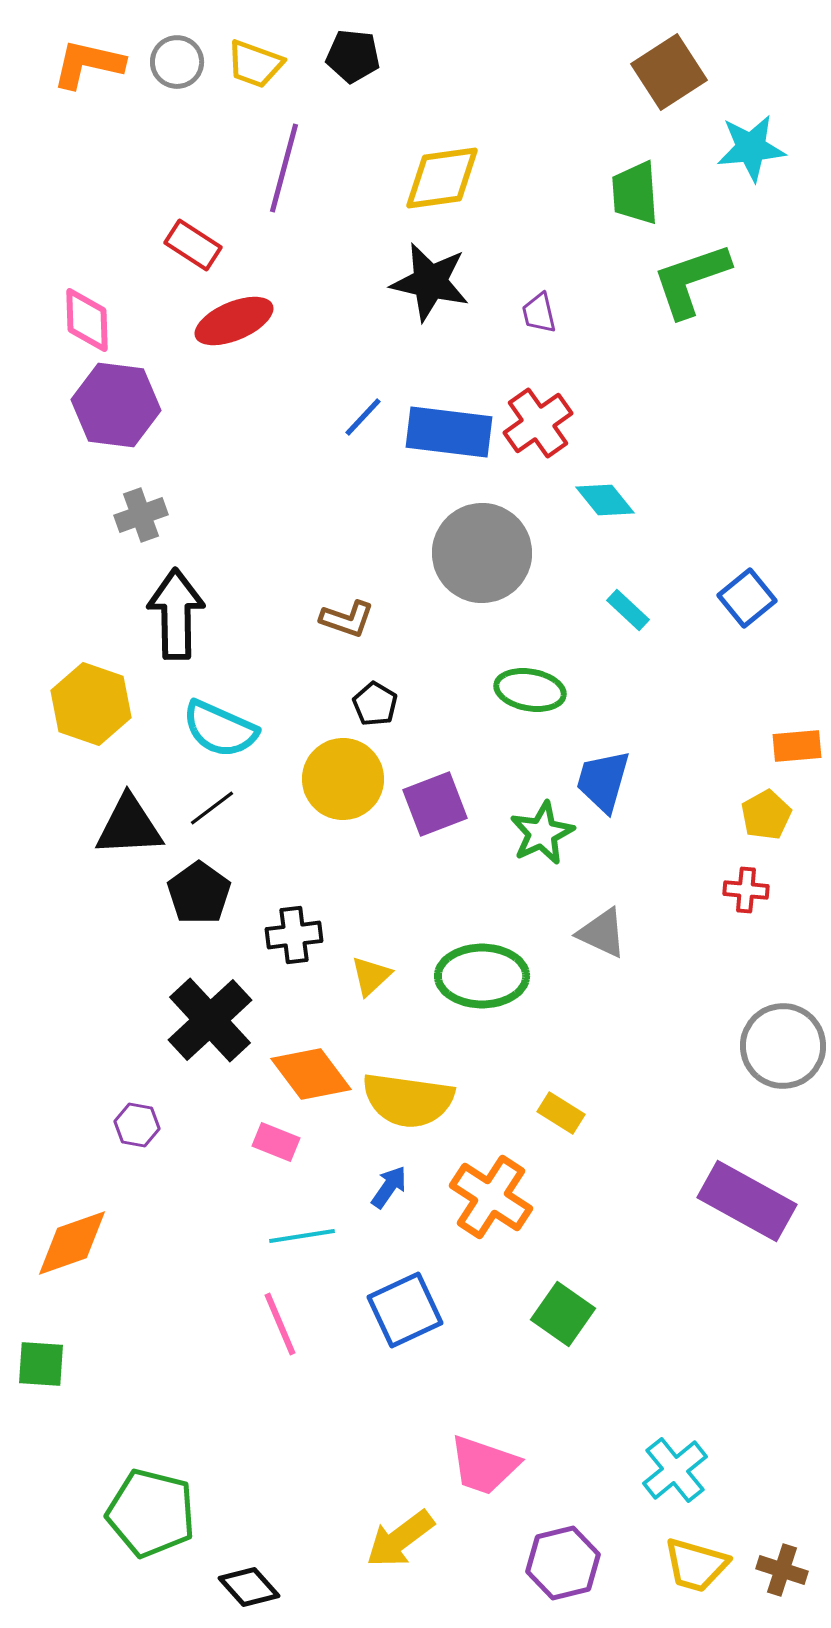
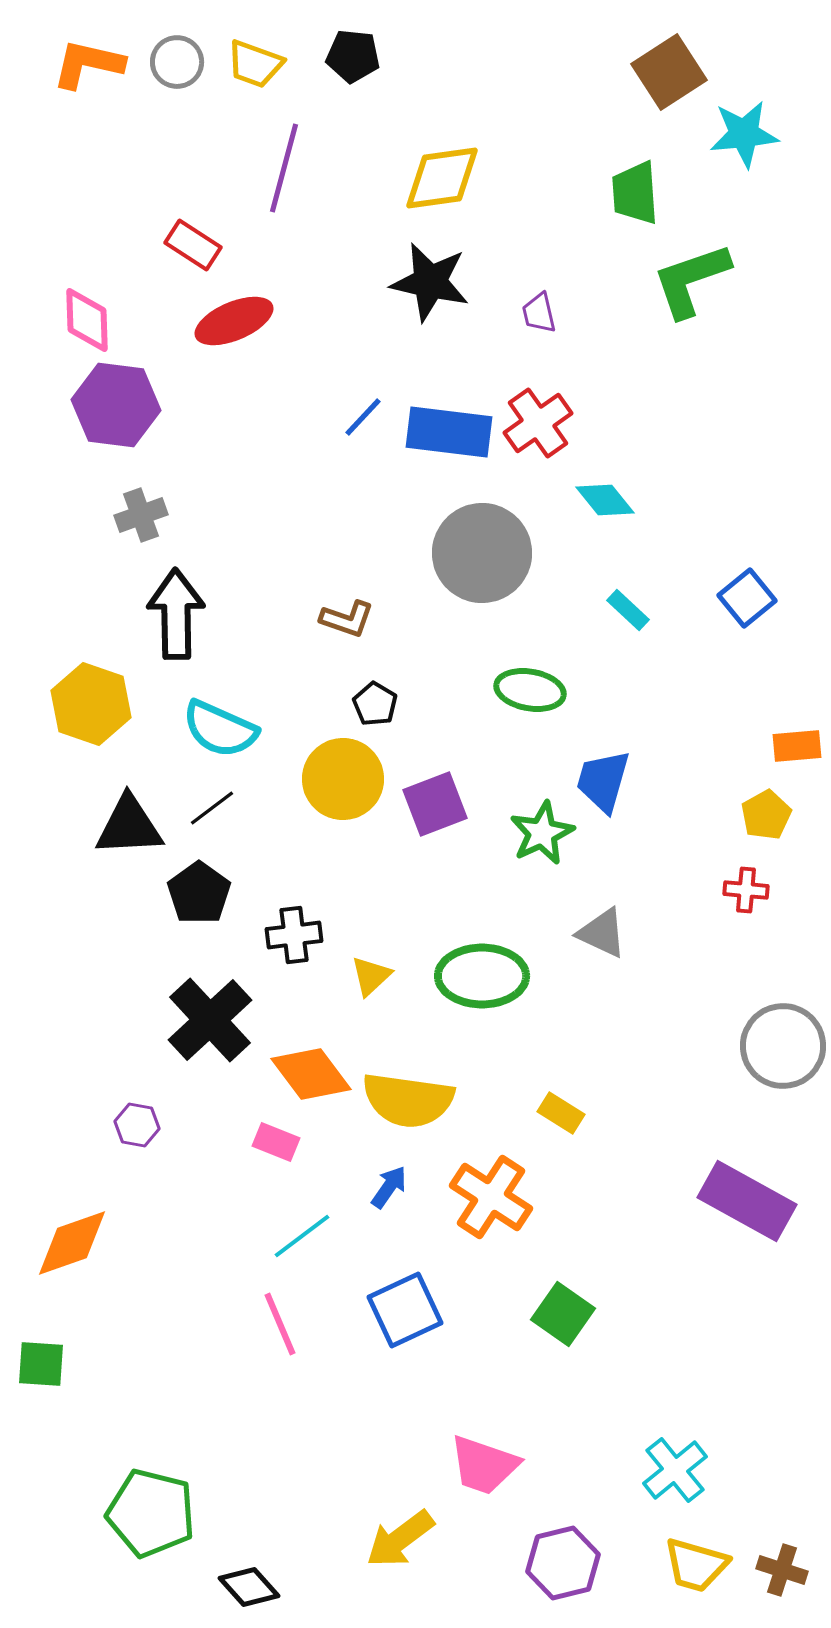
cyan star at (751, 148): moved 7 px left, 14 px up
cyan line at (302, 1236): rotated 28 degrees counterclockwise
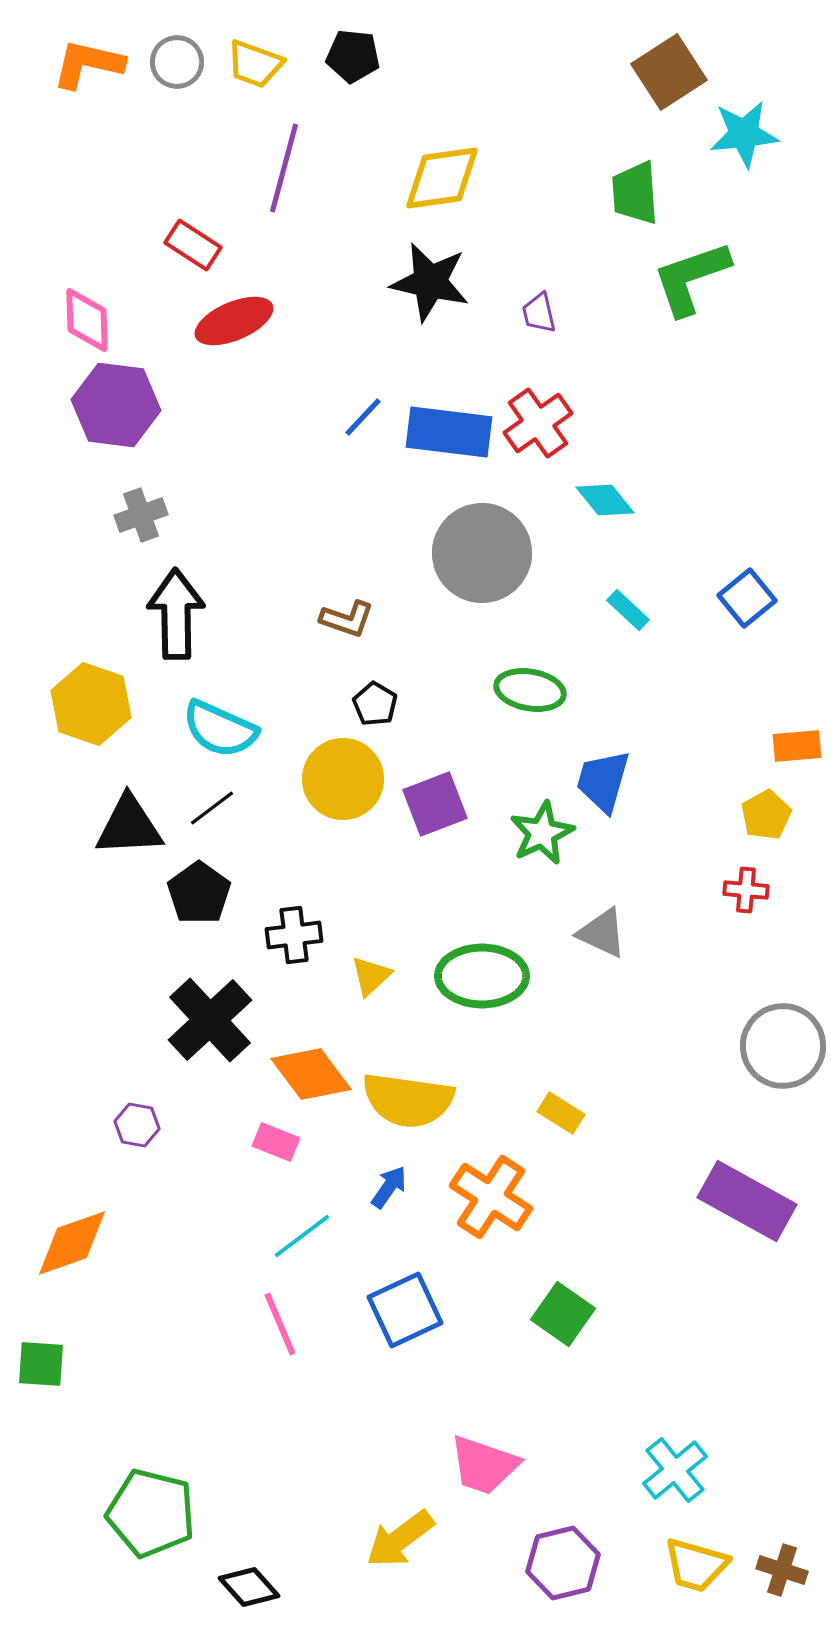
green L-shape at (691, 280): moved 2 px up
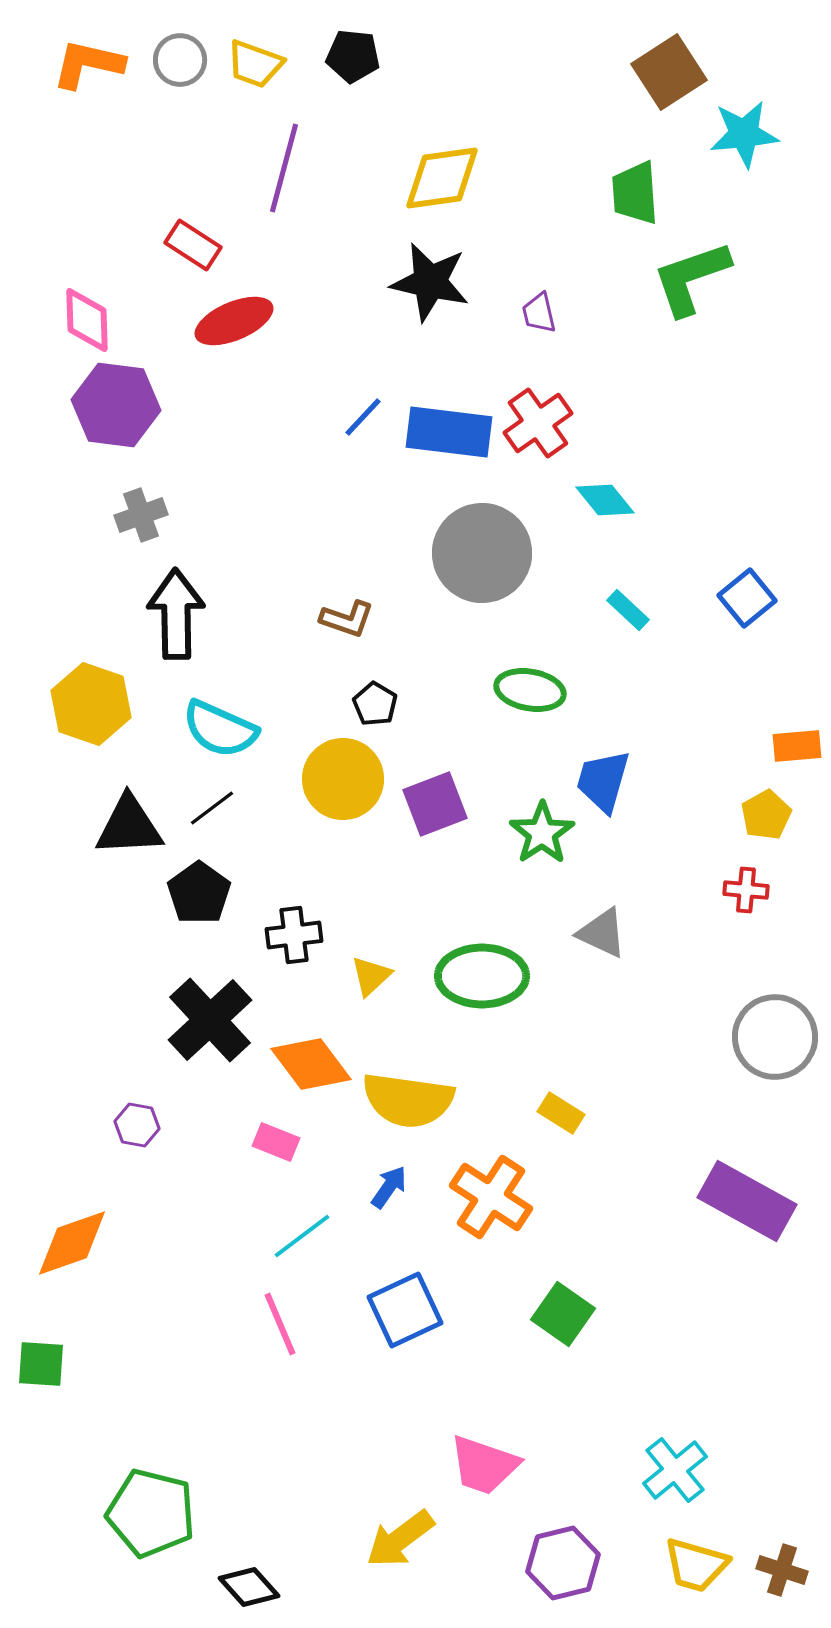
gray circle at (177, 62): moved 3 px right, 2 px up
green star at (542, 833): rotated 8 degrees counterclockwise
gray circle at (783, 1046): moved 8 px left, 9 px up
orange diamond at (311, 1074): moved 10 px up
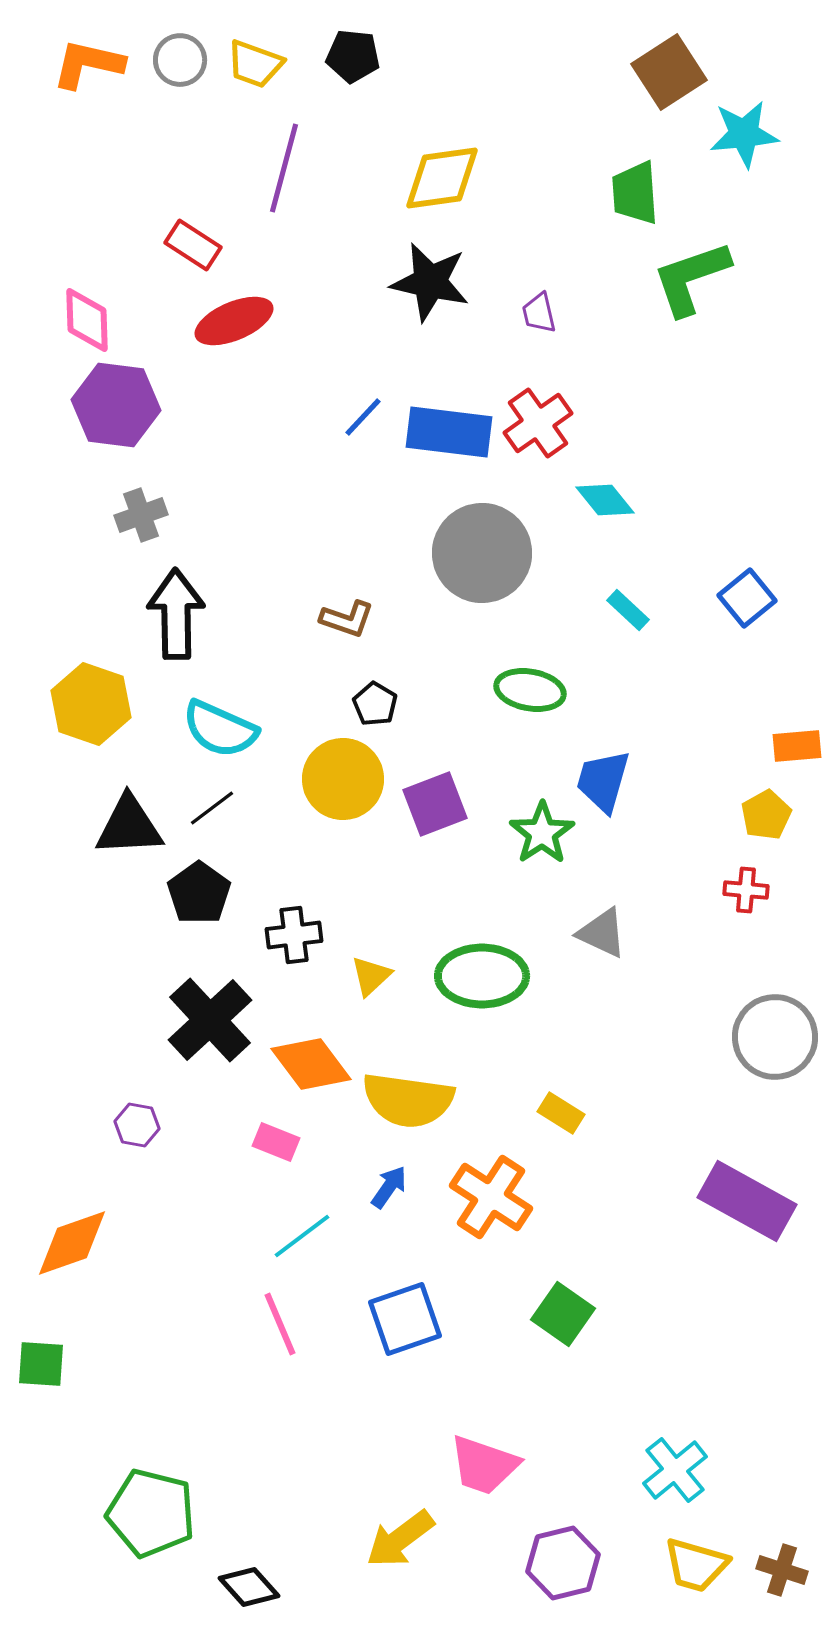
blue square at (405, 1310): moved 9 px down; rotated 6 degrees clockwise
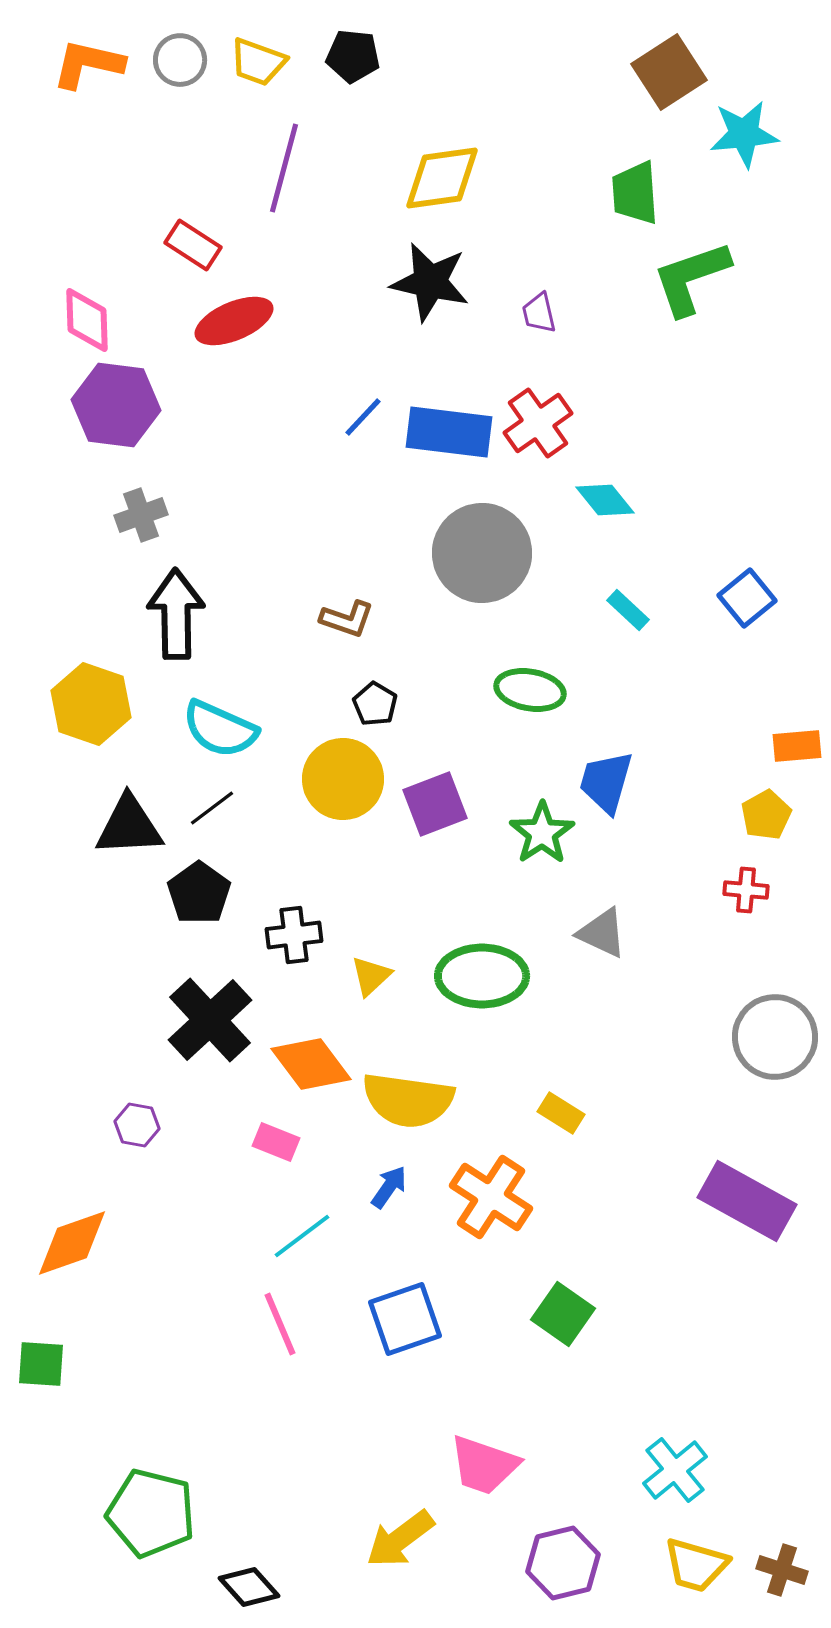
yellow trapezoid at (255, 64): moved 3 px right, 2 px up
blue trapezoid at (603, 781): moved 3 px right, 1 px down
